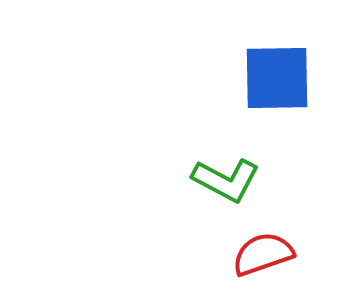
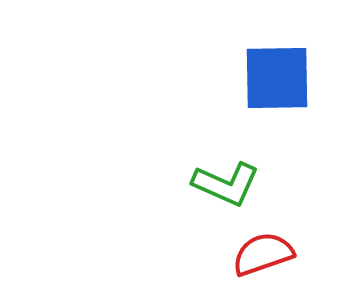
green L-shape: moved 4 px down; rotated 4 degrees counterclockwise
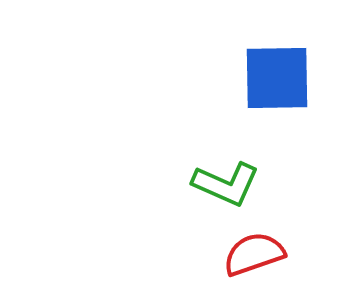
red semicircle: moved 9 px left
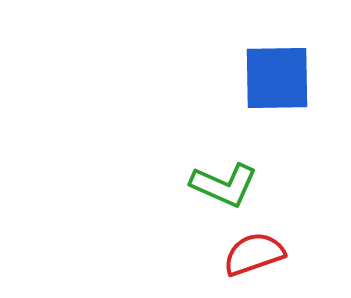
green L-shape: moved 2 px left, 1 px down
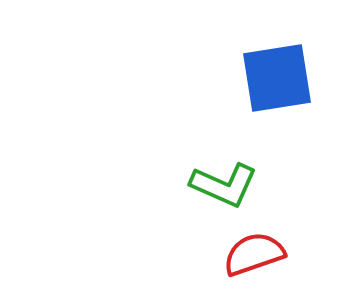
blue square: rotated 8 degrees counterclockwise
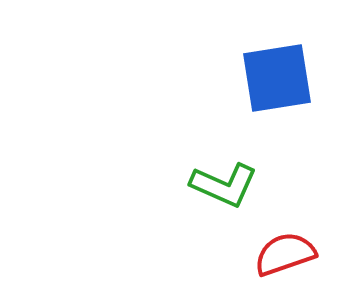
red semicircle: moved 31 px right
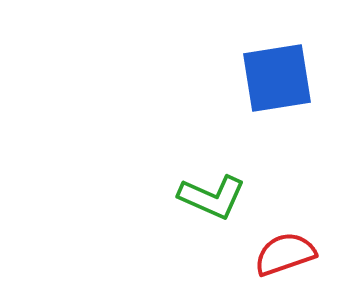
green L-shape: moved 12 px left, 12 px down
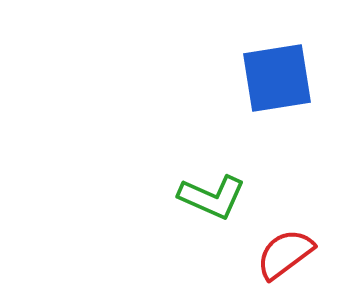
red semicircle: rotated 18 degrees counterclockwise
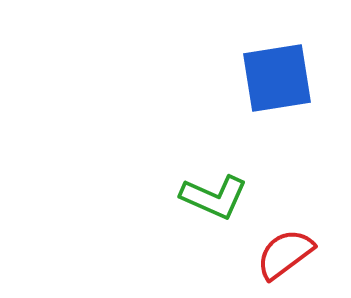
green L-shape: moved 2 px right
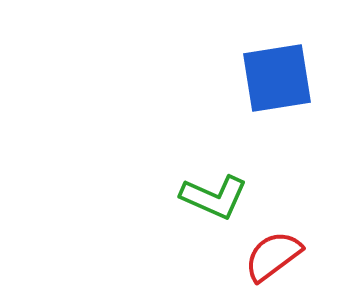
red semicircle: moved 12 px left, 2 px down
